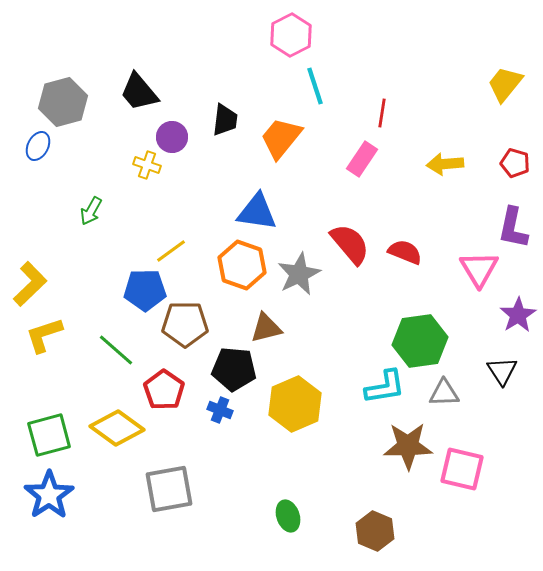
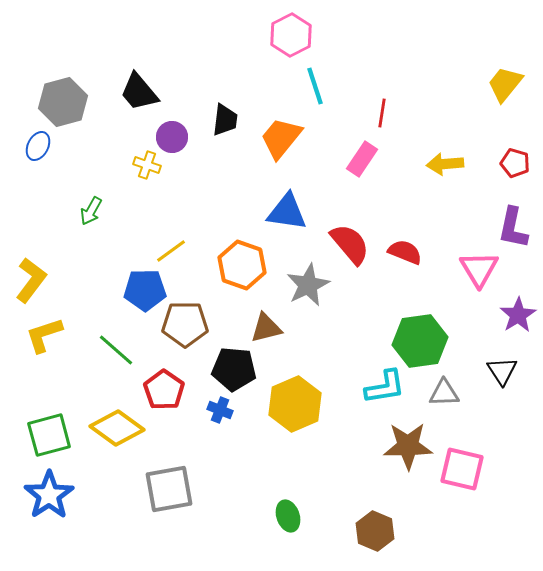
blue triangle at (257, 212): moved 30 px right
gray star at (299, 274): moved 9 px right, 11 px down
yellow L-shape at (30, 284): moved 1 px right, 4 px up; rotated 9 degrees counterclockwise
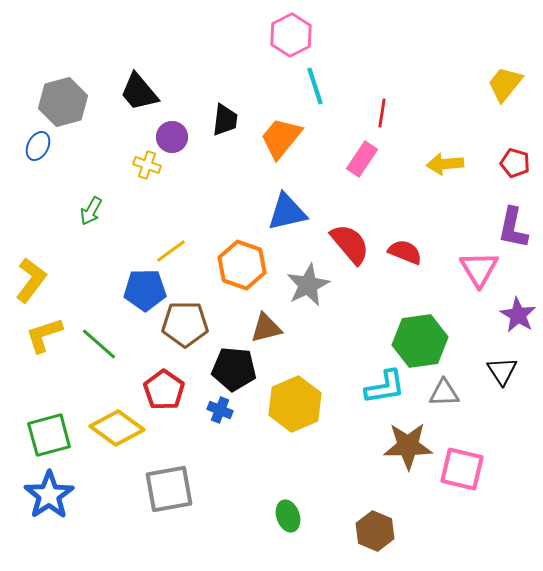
blue triangle at (287, 212): rotated 21 degrees counterclockwise
purple star at (518, 315): rotated 9 degrees counterclockwise
green line at (116, 350): moved 17 px left, 6 px up
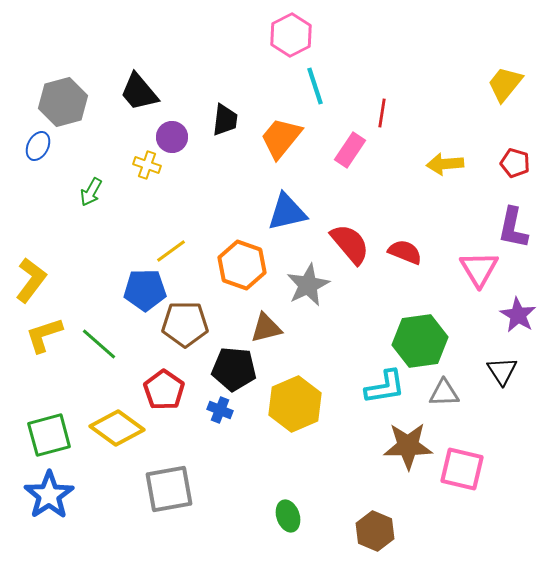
pink rectangle at (362, 159): moved 12 px left, 9 px up
green arrow at (91, 211): moved 19 px up
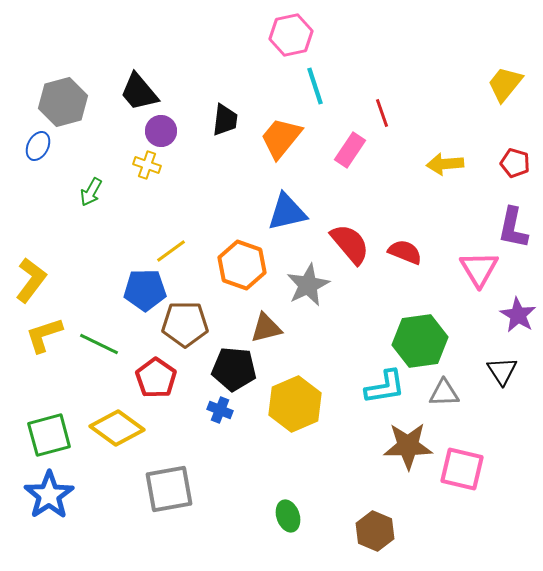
pink hexagon at (291, 35): rotated 15 degrees clockwise
red line at (382, 113): rotated 28 degrees counterclockwise
purple circle at (172, 137): moved 11 px left, 6 px up
green line at (99, 344): rotated 15 degrees counterclockwise
red pentagon at (164, 390): moved 8 px left, 12 px up
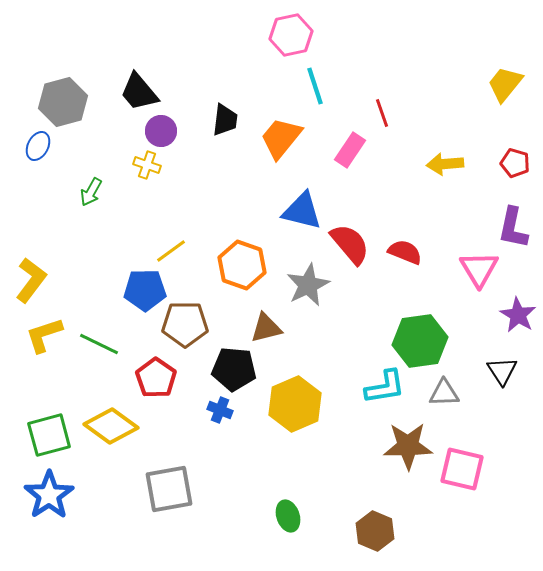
blue triangle at (287, 212): moved 15 px right, 1 px up; rotated 27 degrees clockwise
yellow diamond at (117, 428): moved 6 px left, 2 px up
